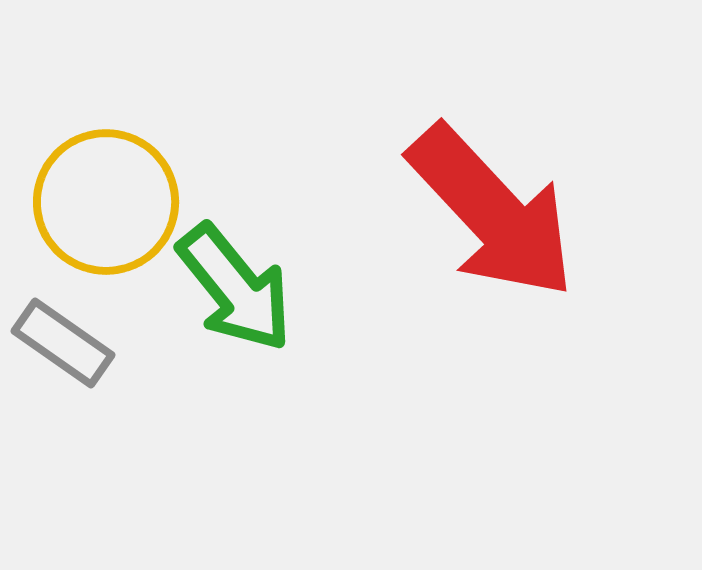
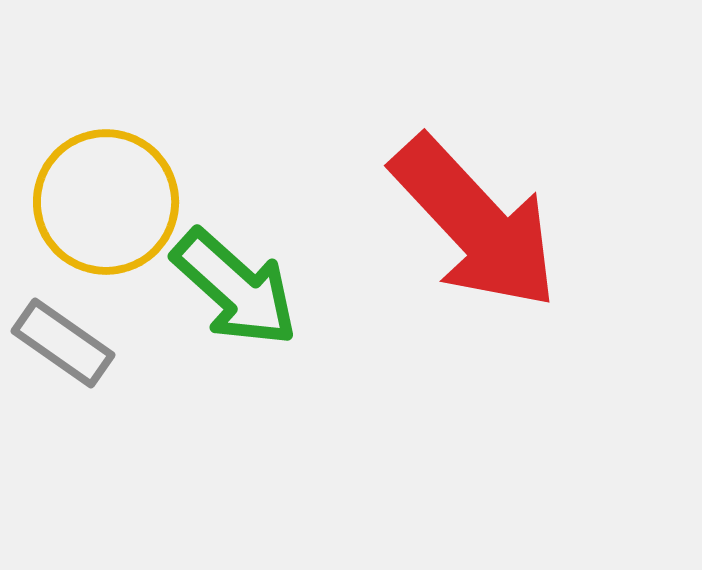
red arrow: moved 17 px left, 11 px down
green arrow: rotated 9 degrees counterclockwise
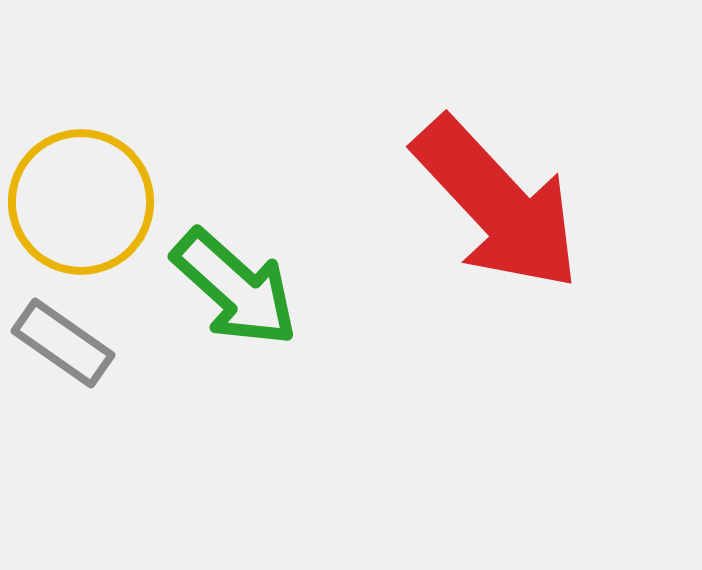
yellow circle: moved 25 px left
red arrow: moved 22 px right, 19 px up
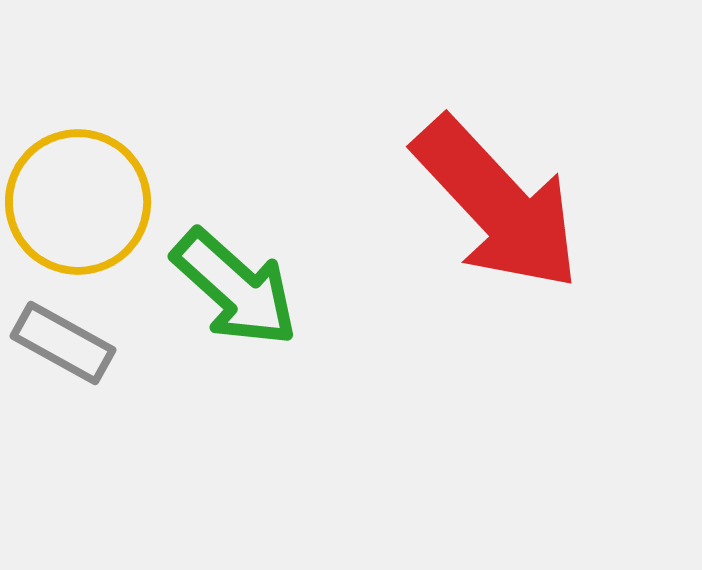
yellow circle: moved 3 px left
gray rectangle: rotated 6 degrees counterclockwise
